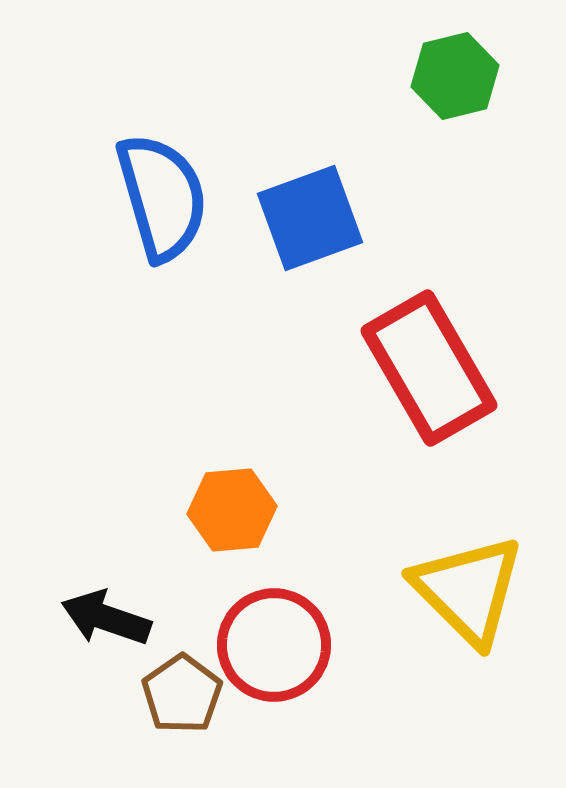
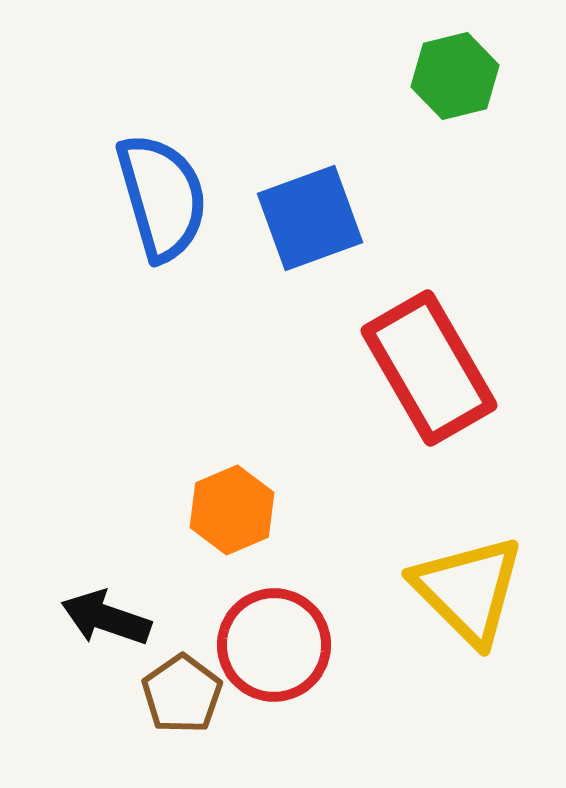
orange hexagon: rotated 18 degrees counterclockwise
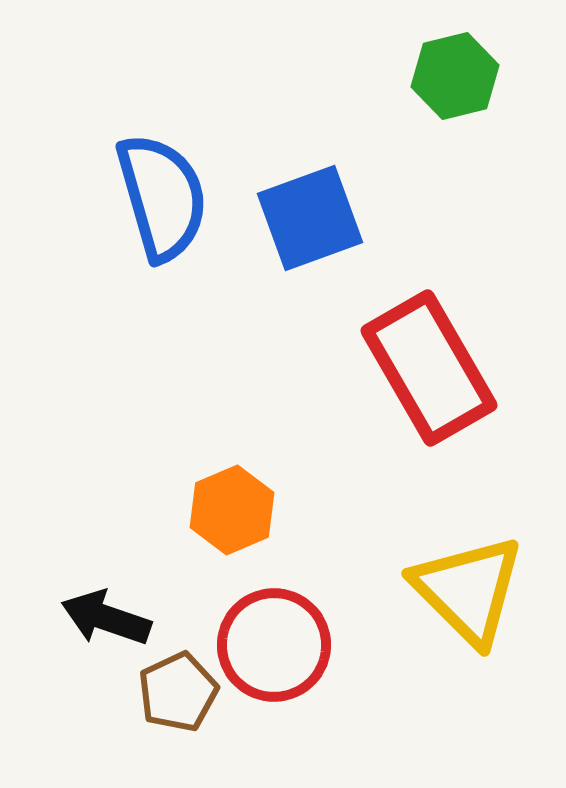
brown pentagon: moved 4 px left, 2 px up; rotated 10 degrees clockwise
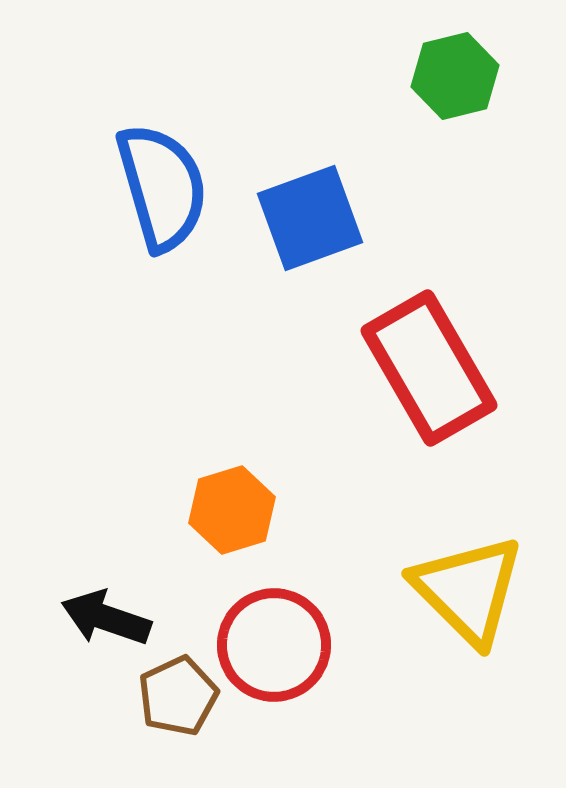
blue semicircle: moved 10 px up
orange hexagon: rotated 6 degrees clockwise
brown pentagon: moved 4 px down
